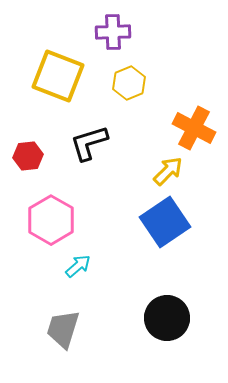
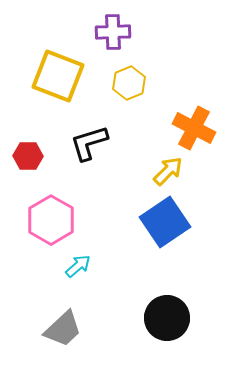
red hexagon: rotated 8 degrees clockwise
gray trapezoid: rotated 150 degrees counterclockwise
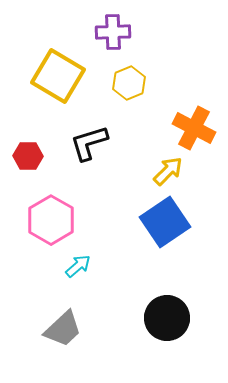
yellow square: rotated 10 degrees clockwise
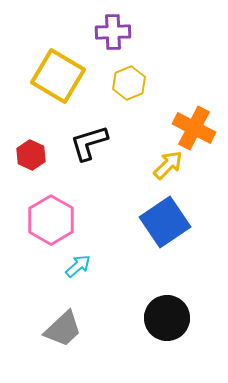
red hexagon: moved 3 px right, 1 px up; rotated 24 degrees clockwise
yellow arrow: moved 6 px up
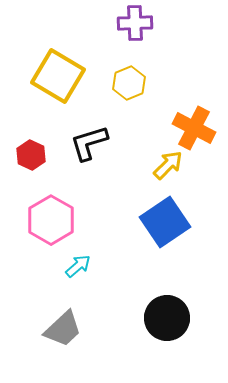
purple cross: moved 22 px right, 9 px up
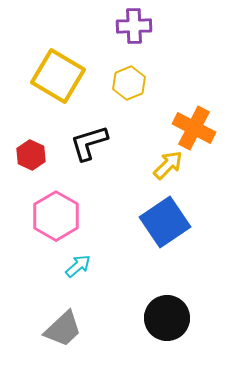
purple cross: moved 1 px left, 3 px down
pink hexagon: moved 5 px right, 4 px up
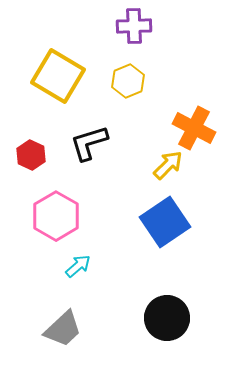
yellow hexagon: moved 1 px left, 2 px up
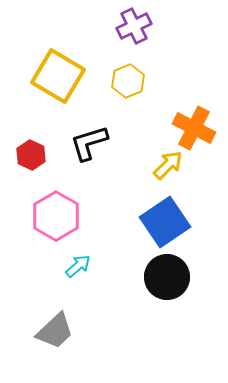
purple cross: rotated 24 degrees counterclockwise
black circle: moved 41 px up
gray trapezoid: moved 8 px left, 2 px down
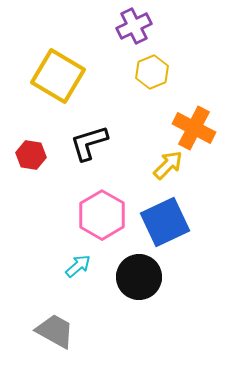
yellow hexagon: moved 24 px right, 9 px up
red hexagon: rotated 16 degrees counterclockwise
pink hexagon: moved 46 px right, 1 px up
blue square: rotated 9 degrees clockwise
black circle: moved 28 px left
gray trapezoid: rotated 108 degrees counterclockwise
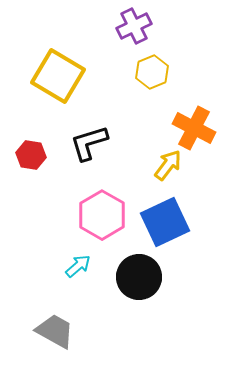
yellow arrow: rotated 8 degrees counterclockwise
